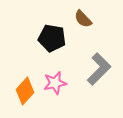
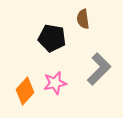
brown semicircle: rotated 36 degrees clockwise
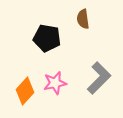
black pentagon: moved 5 px left
gray L-shape: moved 9 px down
